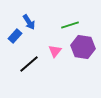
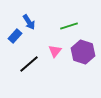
green line: moved 1 px left, 1 px down
purple hexagon: moved 5 px down; rotated 10 degrees clockwise
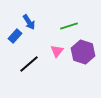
pink triangle: moved 2 px right
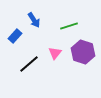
blue arrow: moved 5 px right, 2 px up
pink triangle: moved 2 px left, 2 px down
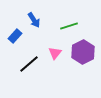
purple hexagon: rotated 15 degrees clockwise
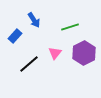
green line: moved 1 px right, 1 px down
purple hexagon: moved 1 px right, 1 px down
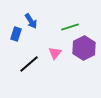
blue arrow: moved 3 px left, 1 px down
blue rectangle: moved 1 px right, 2 px up; rotated 24 degrees counterclockwise
purple hexagon: moved 5 px up
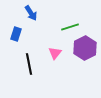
blue arrow: moved 8 px up
purple hexagon: moved 1 px right
black line: rotated 60 degrees counterclockwise
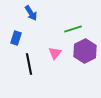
green line: moved 3 px right, 2 px down
blue rectangle: moved 4 px down
purple hexagon: moved 3 px down
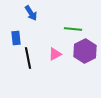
green line: rotated 24 degrees clockwise
blue rectangle: rotated 24 degrees counterclockwise
pink triangle: moved 1 px down; rotated 24 degrees clockwise
black line: moved 1 px left, 6 px up
